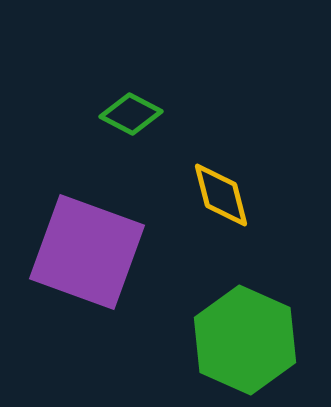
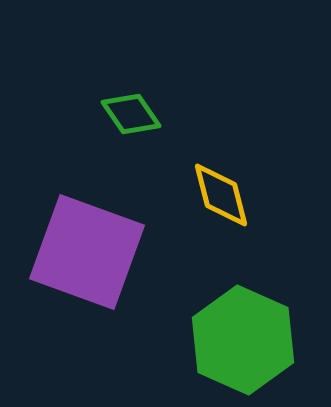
green diamond: rotated 28 degrees clockwise
green hexagon: moved 2 px left
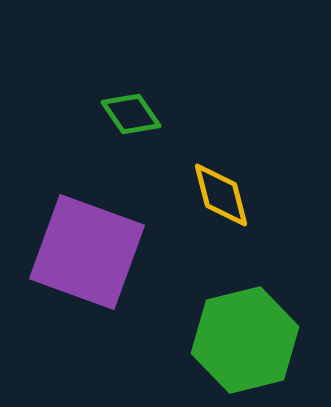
green hexagon: moved 2 px right; rotated 22 degrees clockwise
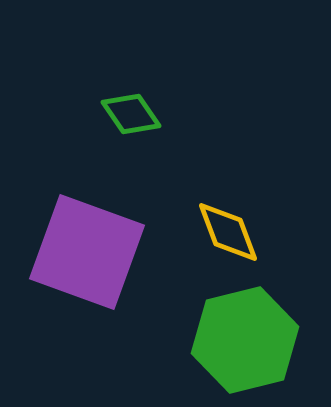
yellow diamond: moved 7 px right, 37 px down; rotated 6 degrees counterclockwise
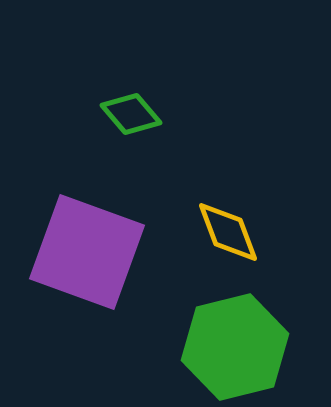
green diamond: rotated 6 degrees counterclockwise
green hexagon: moved 10 px left, 7 px down
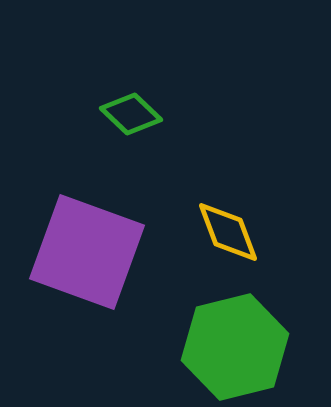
green diamond: rotated 6 degrees counterclockwise
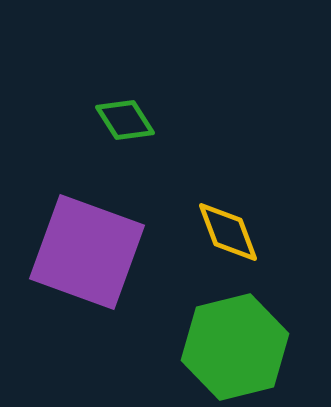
green diamond: moved 6 px left, 6 px down; rotated 14 degrees clockwise
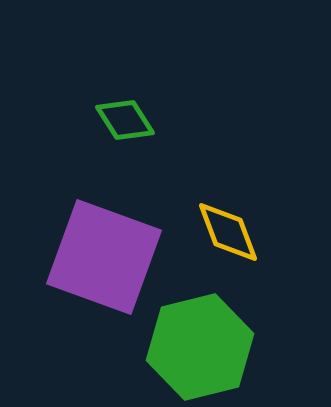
purple square: moved 17 px right, 5 px down
green hexagon: moved 35 px left
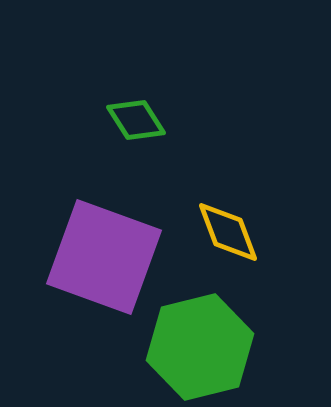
green diamond: moved 11 px right
